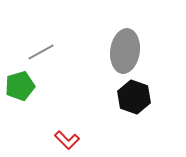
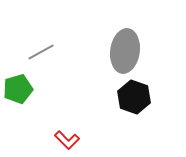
green pentagon: moved 2 px left, 3 px down
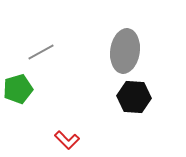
black hexagon: rotated 16 degrees counterclockwise
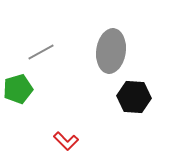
gray ellipse: moved 14 px left
red L-shape: moved 1 px left, 1 px down
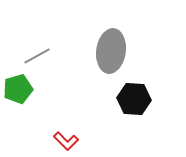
gray line: moved 4 px left, 4 px down
black hexagon: moved 2 px down
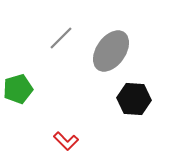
gray ellipse: rotated 27 degrees clockwise
gray line: moved 24 px right, 18 px up; rotated 16 degrees counterclockwise
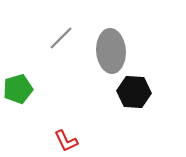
gray ellipse: rotated 39 degrees counterclockwise
black hexagon: moved 7 px up
red L-shape: rotated 20 degrees clockwise
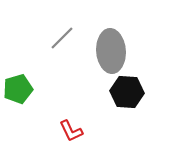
gray line: moved 1 px right
black hexagon: moved 7 px left
red L-shape: moved 5 px right, 10 px up
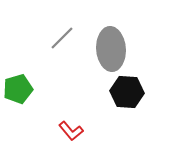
gray ellipse: moved 2 px up
red L-shape: rotated 15 degrees counterclockwise
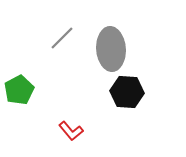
green pentagon: moved 1 px right, 1 px down; rotated 12 degrees counterclockwise
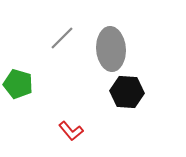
green pentagon: moved 1 px left, 6 px up; rotated 28 degrees counterclockwise
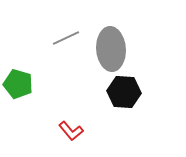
gray line: moved 4 px right; rotated 20 degrees clockwise
black hexagon: moved 3 px left
